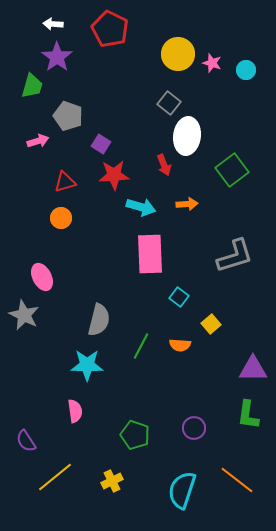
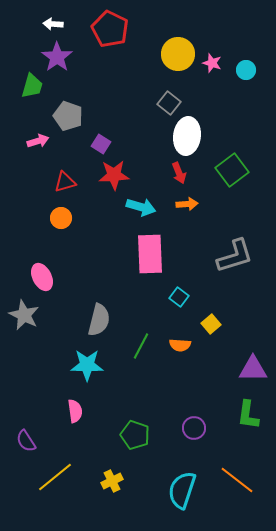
red arrow: moved 15 px right, 8 px down
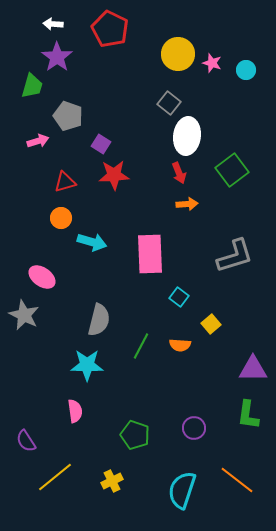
cyan arrow: moved 49 px left, 35 px down
pink ellipse: rotated 28 degrees counterclockwise
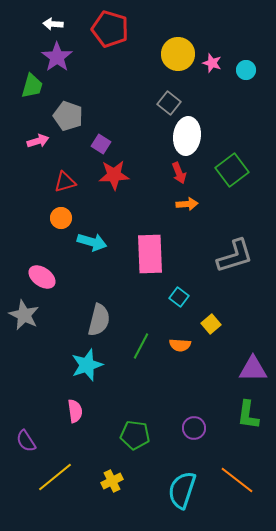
red pentagon: rotated 9 degrees counterclockwise
cyan star: rotated 20 degrees counterclockwise
green pentagon: rotated 12 degrees counterclockwise
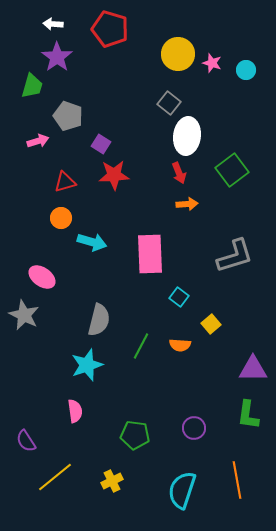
orange line: rotated 42 degrees clockwise
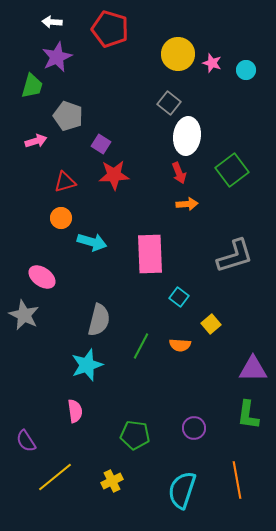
white arrow: moved 1 px left, 2 px up
purple star: rotated 12 degrees clockwise
pink arrow: moved 2 px left
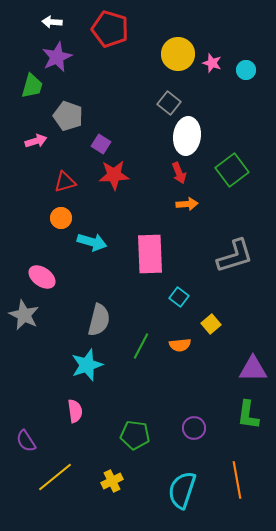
orange semicircle: rotated 10 degrees counterclockwise
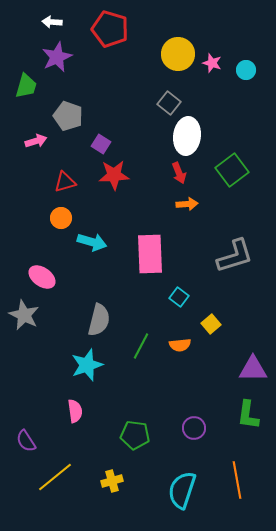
green trapezoid: moved 6 px left
yellow cross: rotated 10 degrees clockwise
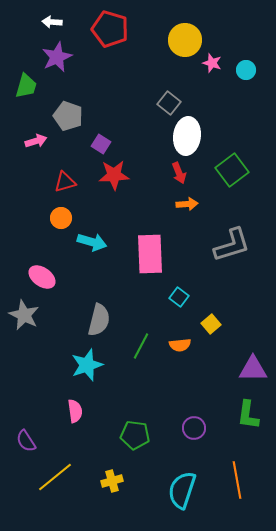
yellow circle: moved 7 px right, 14 px up
gray L-shape: moved 3 px left, 11 px up
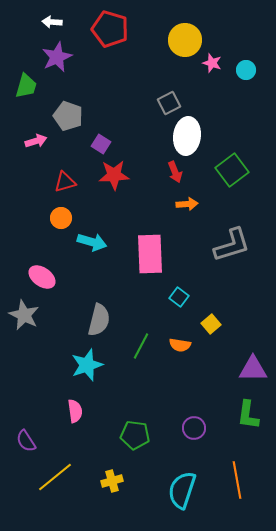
gray square: rotated 25 degrees clockwise
red arrow: moved 4 px left, 1 px up
orange semicircle: rotated 15 degrees clockwise
